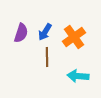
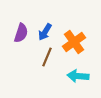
orange cross: moved 5 px down
brown line: rotated 24 degrees clockwise
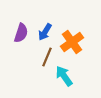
orange cross: moved 2 px left
cyan arrow: moved 14 px left; rotated 50 degrees clockwise
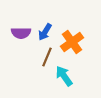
purple semicircle: rotated 72 degrees clockwise
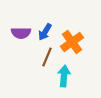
cyan arrow: rotated 40 degrees clockwise
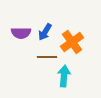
brown line: rotated 66 degrees clockwise
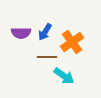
cyan arrow: rotated 120 degrees clockwise
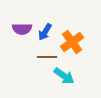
purple semicircle: moved 1 px right, 4 px up
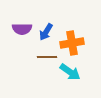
blue arrow: moved 1 px right
orange cross: moved 1 px down; rotated 25 degrees clockwise
cyan arrow: moved 6 px right, 4 px up
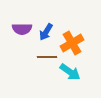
orange cross: rotated 20 degrees counterclockwise
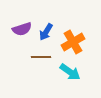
purple semicircle: rotated 18 degrees counterclockwise
orange cross: moved 1 px right, 1 px up
brown line: moved 6 px left
